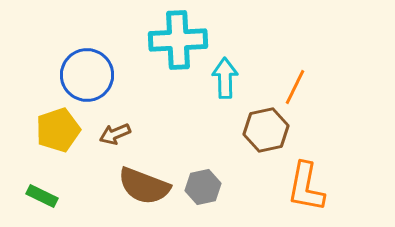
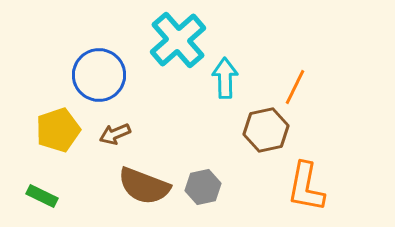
cyan cross: rotated 38 degrees counterclockwise
blue circle: moved 12 px right
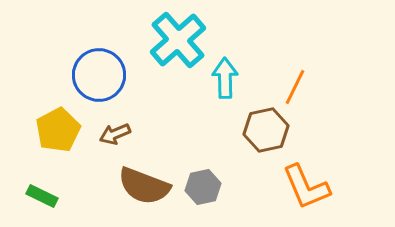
yellow pentagon: rotated 9 degrees counterclockwise
orange L-shape: rotated 34 degrees counterclockwise
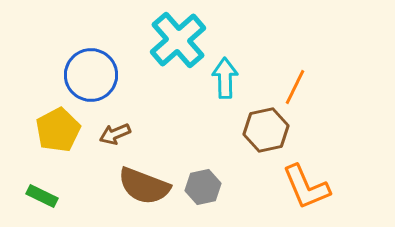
blue circle: moved 8 px left
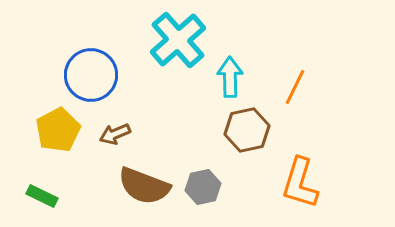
cyan arrow: moved 5 px right, 1 px up
brown hexagon: moved 19 px left
orange L-shape: moved 6 px left, 4 px up; rotated 40 degrees clockwise
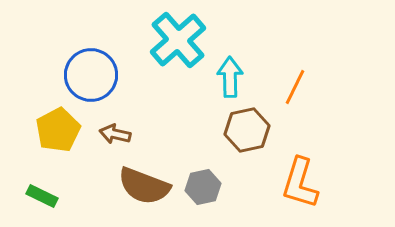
brown arrow: rotated 36 degrees clockwise
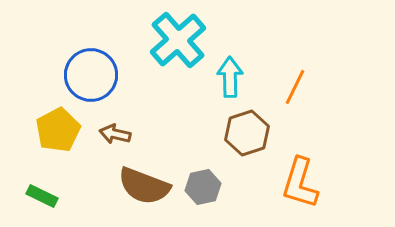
brown hexagon: moved 3 px down; rotated 6 degrees counterclockwise
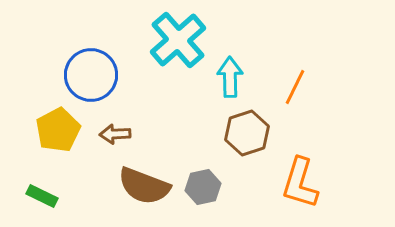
brown arrow: rotated 16 degrees counterclockwise
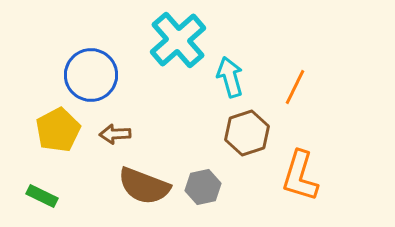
cyan arrow: rotated 15 degrees counterclockwise
orange L-shape: moved 7 px up
